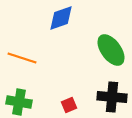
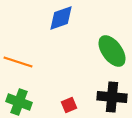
green ellipse: moved 1 px right, 1 px down
orange line: moved 4 px left, 4 px down
green cross: rotated 10 degrees clockwise
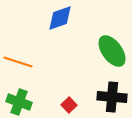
blue diamond: moved 1 px left
red square: rotated 21 degrees counterclockwise
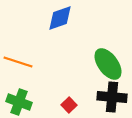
green ellipse: moved 4 px left, 13 px down
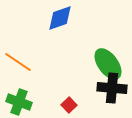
orange line: rotated 16 degrees clockwise
black cross: moved 9 px up
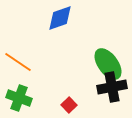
black cross: moved 1 px up; rotated 16 degrees counterclockwise
green cross: moved 4 px up
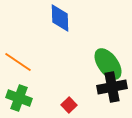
blue diamond: rotated 72 degrees counterclockwise
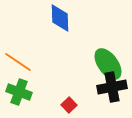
green cross: moved 6 px up
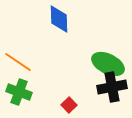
blue diamond: moved 1 px left, 1 px down
green ellipse: rotated 28 degrees counterclockwise
